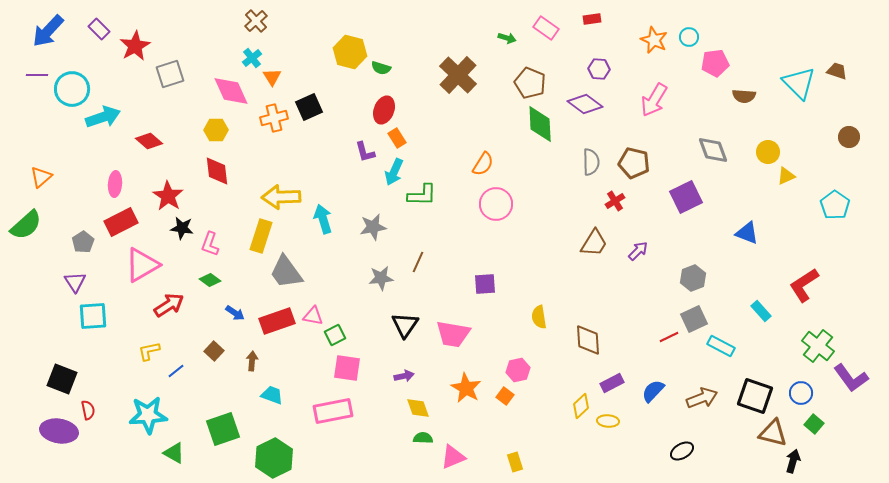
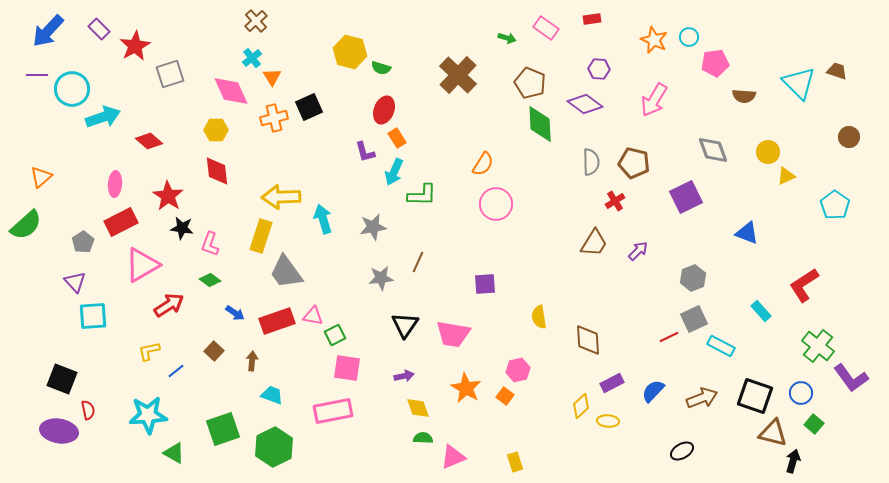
purple triangle at (75, 282): rotated 10 degrees counterclockwise
green hexagon at (274, 458): moved 11 px up
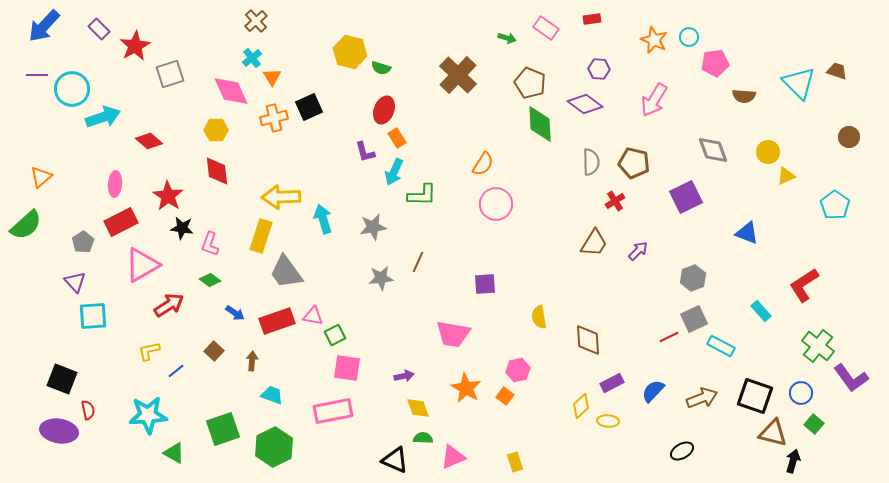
blue arrow at (48, 31): moved 4 px left, 5 px up
black triangle at (405, 325): moved 10 px left, 135 px down; rotated 40 degrees counterclockwise
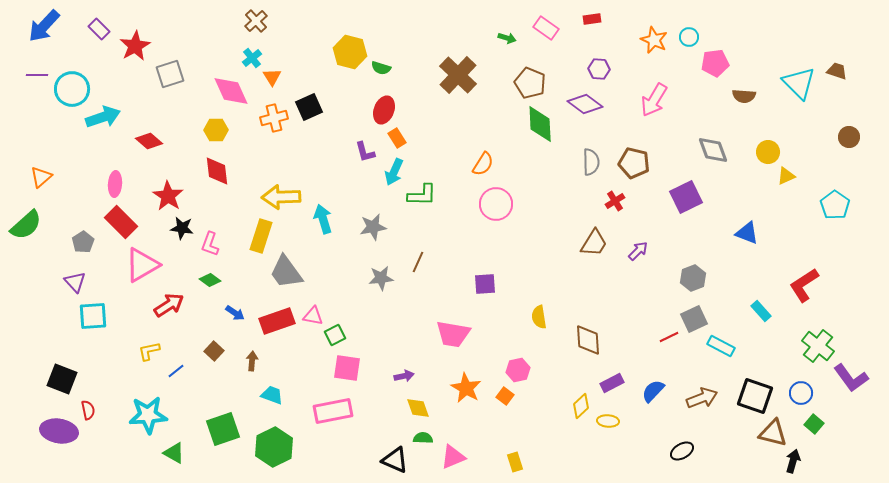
red rectangle at (121, 222): rotated 72 degrees clockwise
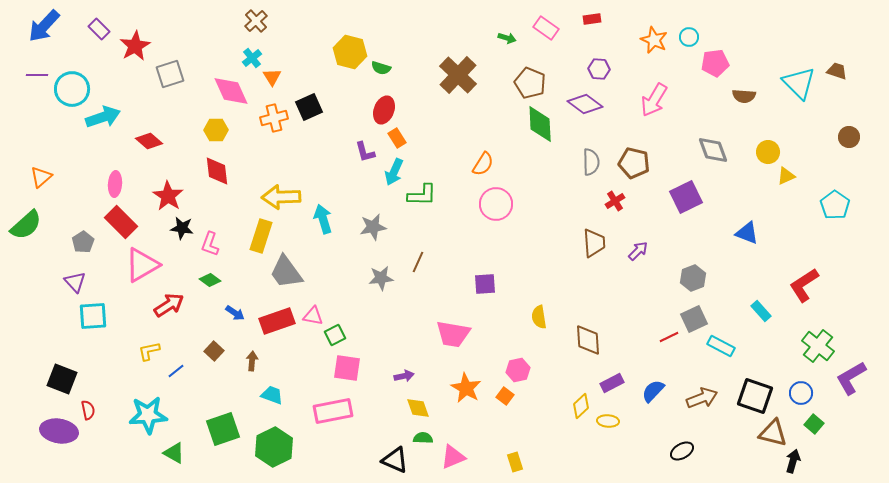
brown trapezoid at (594, 243): rotated 36 degrees counterclockwise
purple L-shape at (851, 378): rotated 96 degrees clockwise
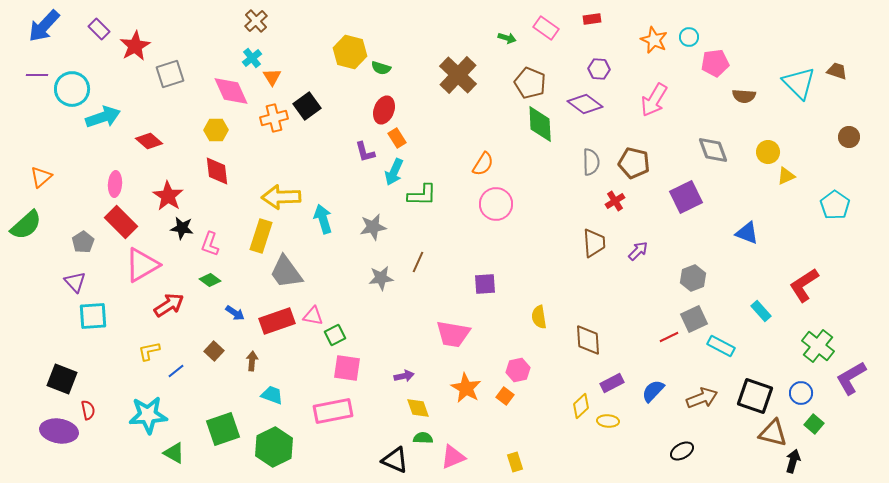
black square at (309, 107): moved 2 px left, 1 px up; rotated 12 degrees counterclockwise
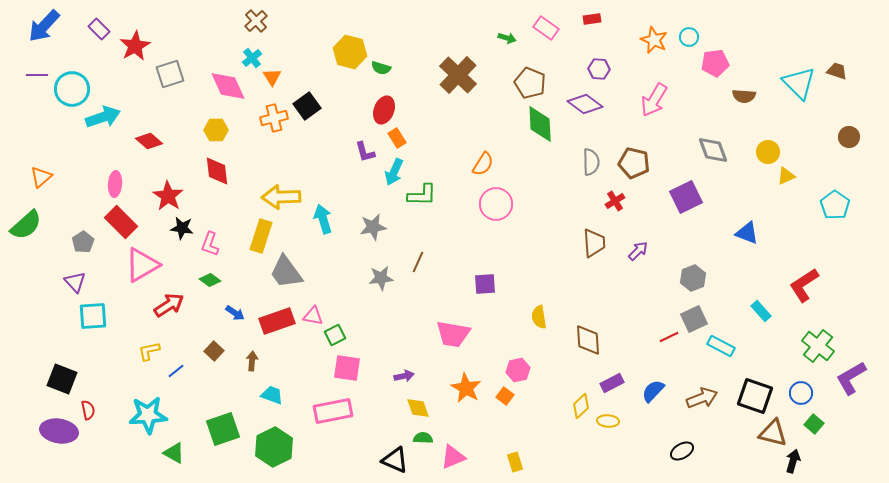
pink diamond at (231, 91): moved 3 px left, 5 px up
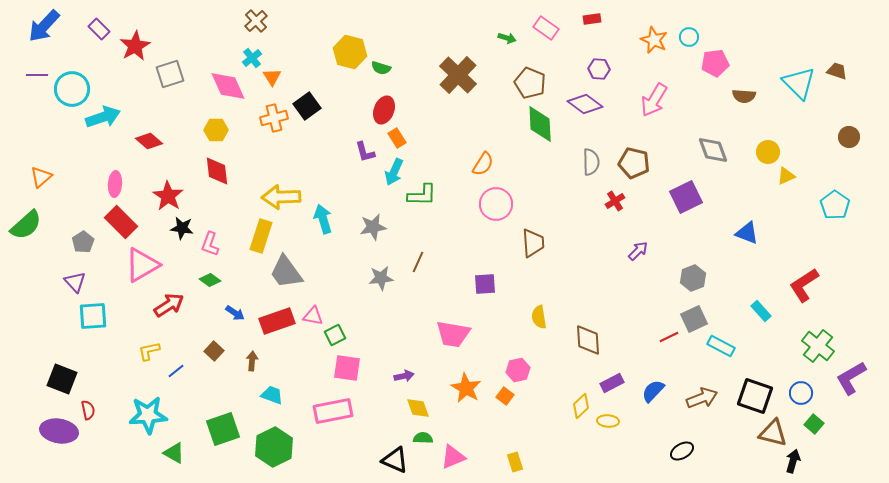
brown trapezoid at (594, 243): moved 61 px left
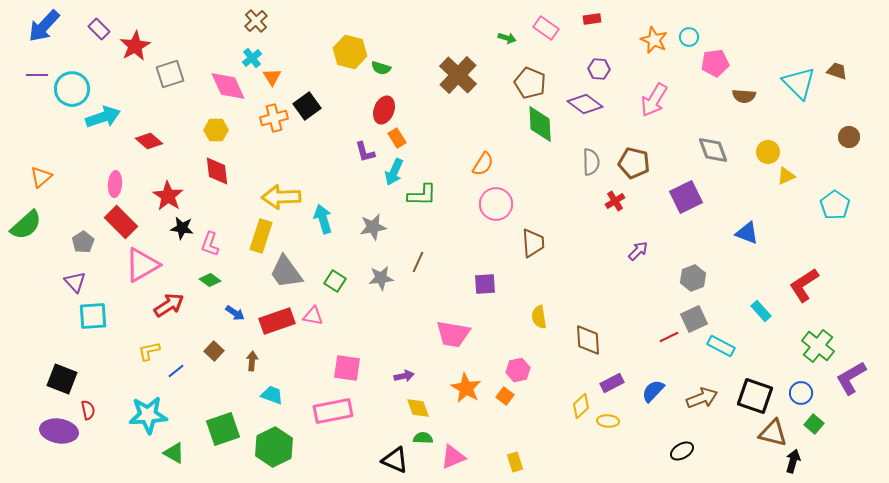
green square at (335, 335): moved 54 px up; rotated 30 degrees counterclockwise
